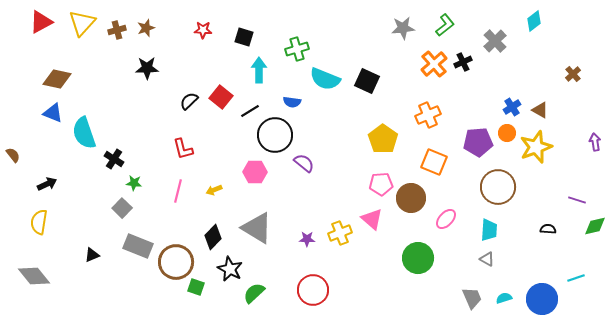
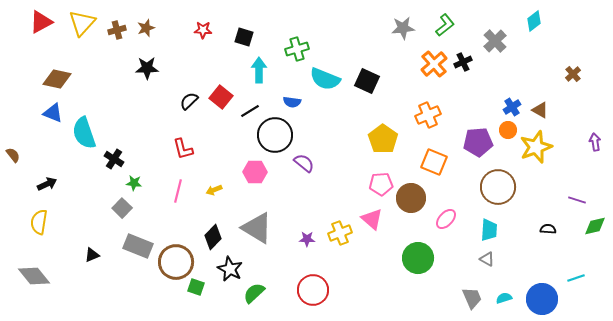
orange circle at (507, 133): moved 1 px right, 3 px up
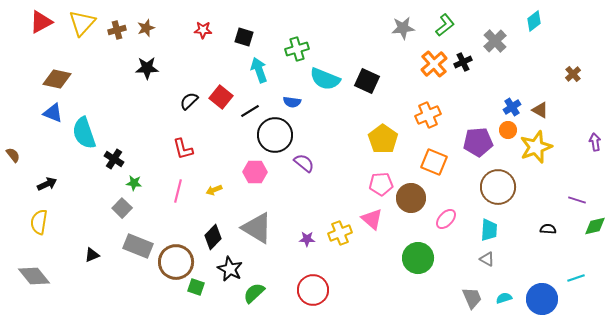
cyan arrow at (259, 70): rotated 20 degrees counterclockwise
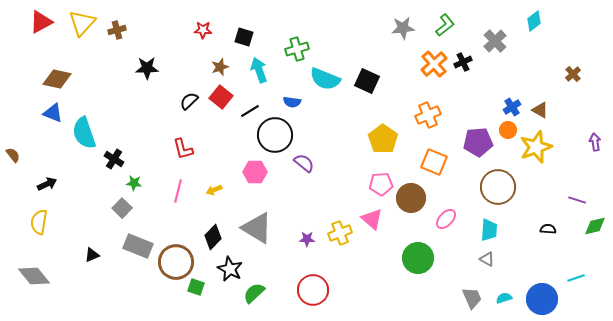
brown star at (146, 28): moved 74 px right, 39 px down
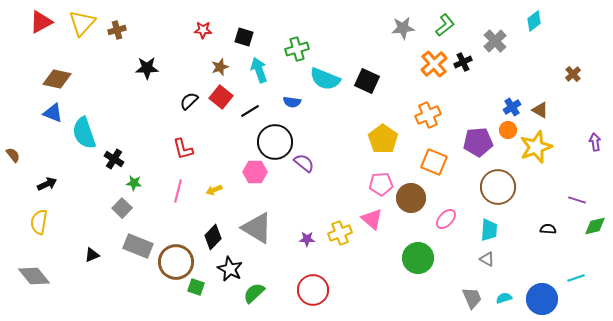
black circle at (275, 135): moved 7 px down
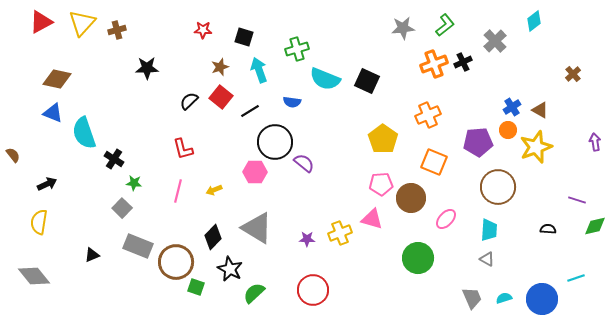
orange cross at (434, 64): rotated 20 degrees clockwise
pink triangle at (372, 219): rotated 25 degrees counterclockwise
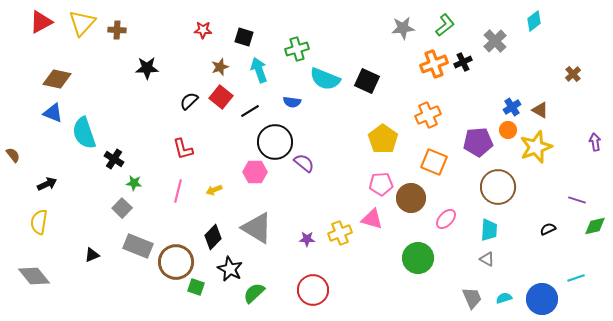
brown cross at (117, 30): rotated 18 degrees clockwise
black semicircle at (548, 229): rotated 28 degrees counterclockwise
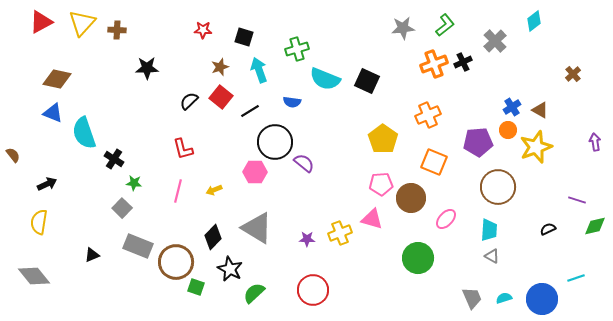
gray triangle at (487, 259): moved 5 px right, 3 px up
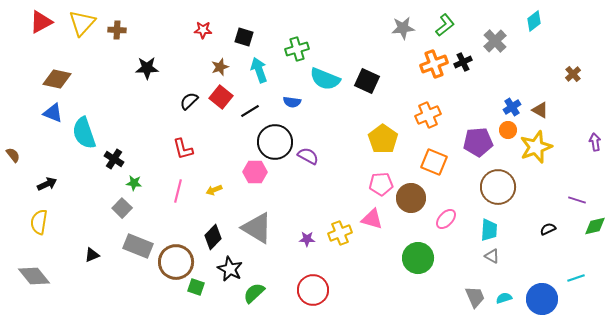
purple semicircle at (304, 163): moved 4 px right, 7 px up; rotated 10 degrees counterclockwise
gray trapezoid at (472, 298): moved 3 px right, 1 px up
